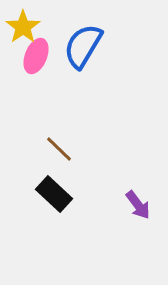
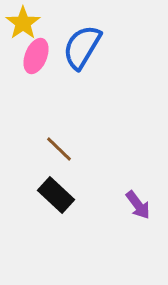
yellow star: moved 4 px up
blue semicircle: moved 1 px left, 1 px down
black rectangle: moved 2 px right, 1 px down
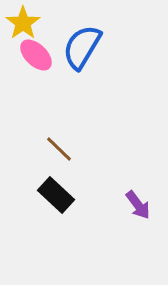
pink ellipse: moved 1 px up; rotated 68 degrees counterclockwise
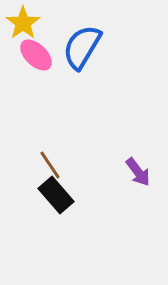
brown line: moved 9 px left, 16 px down; rotated 12 degrees clockwise
black rectangle: rotated 6 degrees clockwise
purple arrow: moved 33 px up
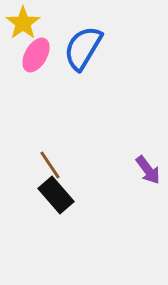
blue semicircle: moved 1 px right, 1 px down
pink ellipse: rotated 76 degrees clockwise
purple arrow: moved 10 px right, 2 px up
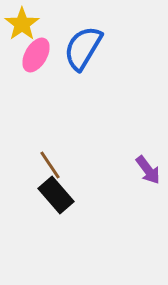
yellow star: moved 1 px left, 1 px down
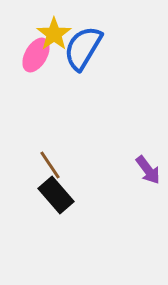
yellow star: moved 32 px right, 10 px down
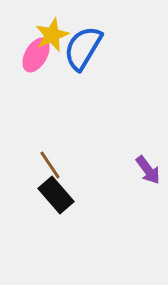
yellow star: moved 2 px left, 1 px down; rotated 12 degrees clockwise
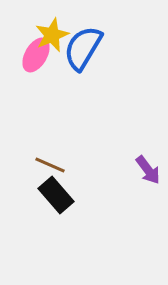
brown line: rotated 32 degrees counterclockwise
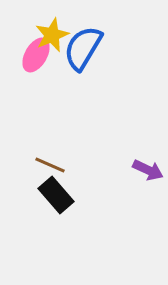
purple arrow: rotated 28 degrees counterclockwise
